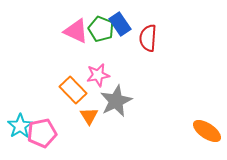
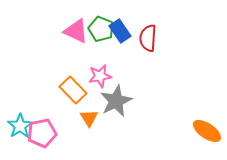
blue rectangle: moved 7 px down
pink star: moved 2 px right, 1 px down
orange triangle: moved 2 px down
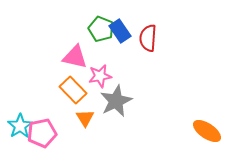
pink triangle: moved 1 px left, 26 px down; rotated 12 degrees counterclockwise
orange triangle: moved 4 px left
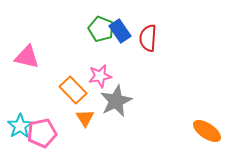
pink triangle: moved 48 px left
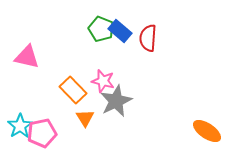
blue rectangle: rotated 15 degrees counterclockwise
pink star: moved 3 px right, 5 px down; rotated 25 degrees clockwise
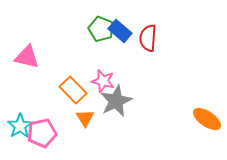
orange ellipse: moved 12 px up
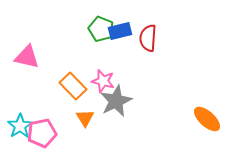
blue rectangle: rotated 55 degrees counterclockwise
orange rectangle: moved 4 px up
orange ellipse: rotated 8 degrees clockwise
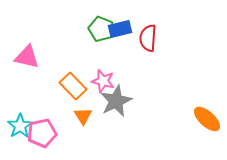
blue rectangle: moved 2 px up
orange triangle: moved 2 px left, 2 px up
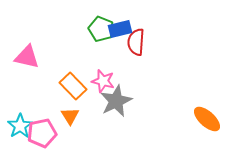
red semicircle: moved 12 px left, 4 px down
orange triangle: moved 13 px left
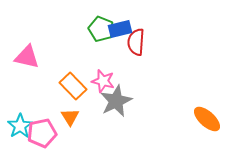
orange triangle: moved 1 px down
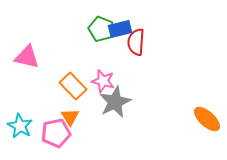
gray star: moved 1 px left, 1 px down
cyan star: rotated 10 degrees counterclockwise
pink pentagon: moved 14 px right
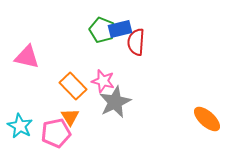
green pentagon: moved 1 px right, 1 px down
